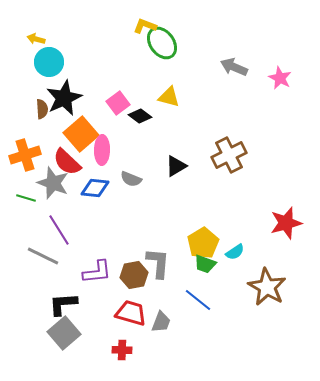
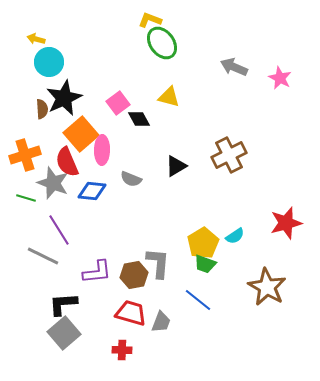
yellow L-shape: moved 5 px right, 6 px up
black diamond: moved 1 px left, 3 px down; rotated 25 degrees clockwise
red semicircle: rotated 24 degrees clockwise
blue diamond: moved 3 px left, 3 px down
cyan semicircle: moved 16 px up
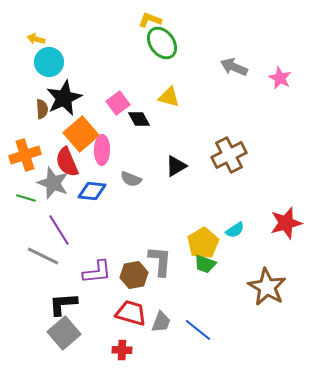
cyan semicircle: moved 6 px up
gray L-shape: moved 2 px right, 2 px up
blue line: moved 30 px down
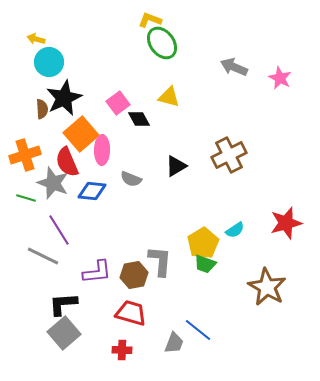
gray trapezoid: moved 13 px right, 21 px down
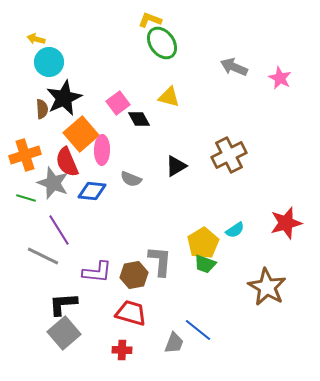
purple L-shape: rotated 12 degrees clockwise
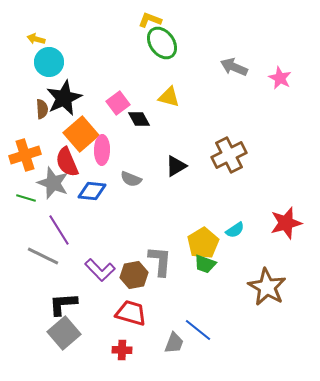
purple L-shape: moved 3 px right, 2 px up; rotated 40 degrees clockwise
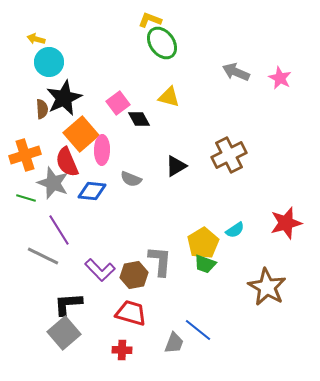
gray arrow: moved 2 px right, 5 px down
black L-shape: moved 5 px right
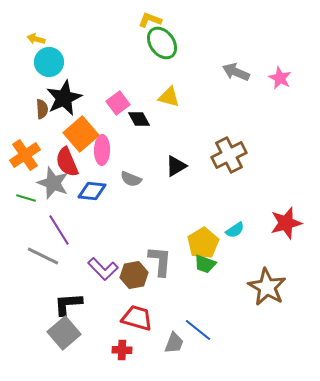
orange cross: rotated 16 degrees counterclockwise
purple L-shape: moved 3 px right, 1 px up
red trapezoid: moved 6 px right, 5 px down
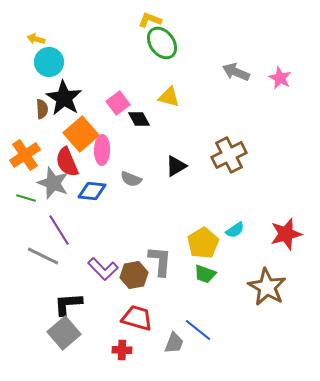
black star: rotated 15 degrees counterclockwise
red star: moved 11 px down
green trapezoid: moved 10 px down
